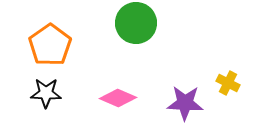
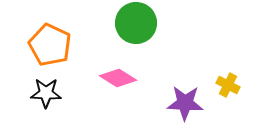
orange pentagon: rotated 12 degrees counterclockwise
yellow cross: moved 2 px down
pink diamond: moved 20 px up; rotated 9 degrees clockwise
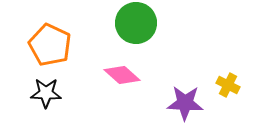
pink diamond: moved 4 px right, 3 px up; rotated 9 degrees clockwise
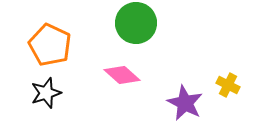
black star: rotated 20 degrees counterclockwise
purple star: rotated 24 degrees clockwise
